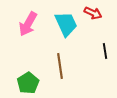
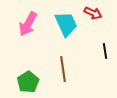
brown line: moved 3 px right, 3 px down
green pentagon: moved 1 px up
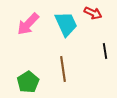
pink arrow: rotated 15 degrees clockwise
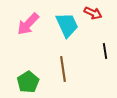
cyan trapezoid: moved 1 px right, 1 px down
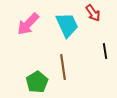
red arrow: rotated 30 degrees clockwise
brown line: moved 2 px up
green pentagon: moved 9 px right
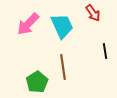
cyan trapezoid: moved 5 px left, 1 px down
